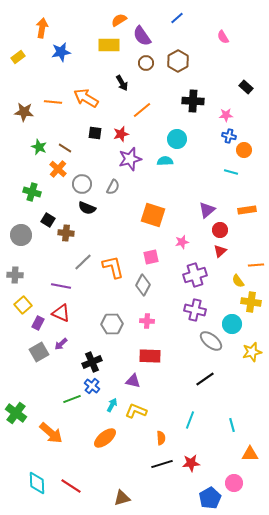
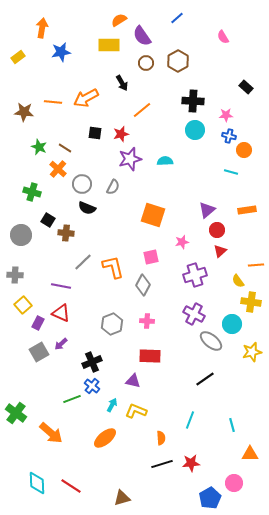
orange arrow at (86, 98): rotated 60 degrees counterclockwise
cyan circle at (177, 139): moved 18 px right, 9 px up
red circle at (220, 230): moved 3 px left
purple cross at (195, 310): moved 1 px left, 4 px down; rotated 15 degrees clockwise
gray hexagon at (112, 324): rotated 20 degrees counterclockwise
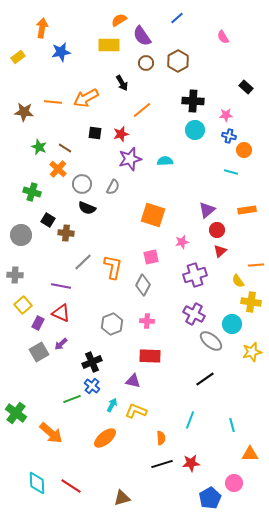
orange L-shape at (113, 267): rotated 25 degrees clockwise
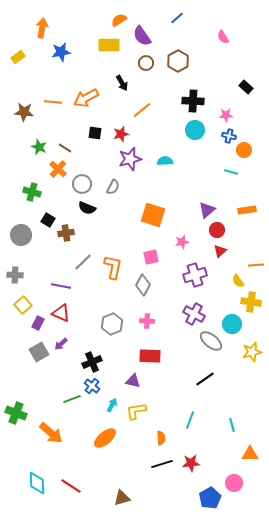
brown cross at (66, 233): rotated 14 degrees counterclockwise
yellow L-shape at (136, 411): rotated 30 degrees counterclockwise
green cross at (16, 413): rotated 15 degrees counterclockwise
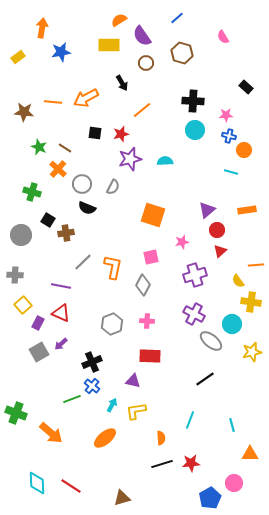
brown hexagon at (178, 61): moved 4 px right, 8 px up; rotated 15 degrees counterclockwise
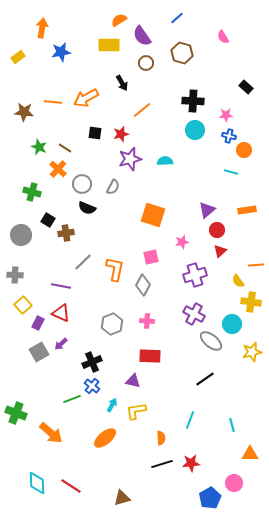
orange L-shape at (113, 267): moved 2 px right, 2 px down
